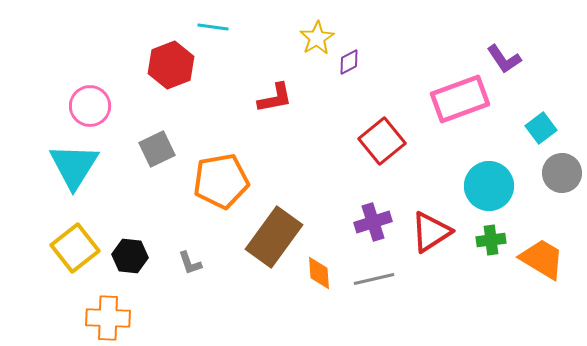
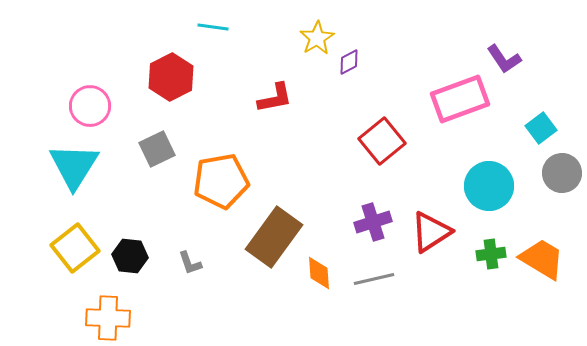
red hexagon: moved 12 px down; rotated 6 degrees counterclockwise
green cross: moved 14 px down
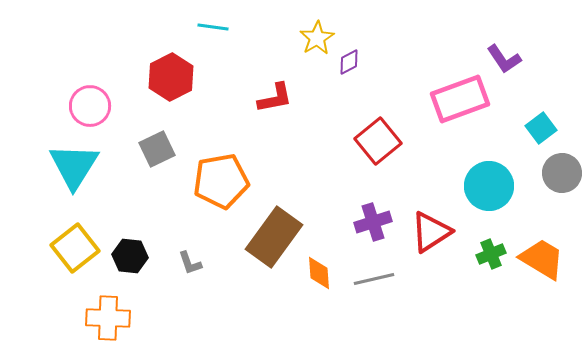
red square: moved 4 px left
green cross: rotated 16 degrees counterclockwise
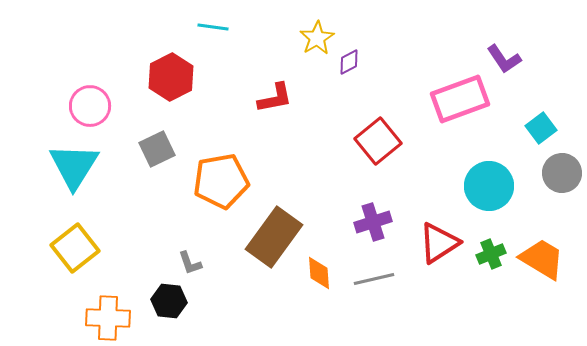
red triangle: moved 8 px right, 11 px down
black hexagon: moved 39 px right, 45 px down
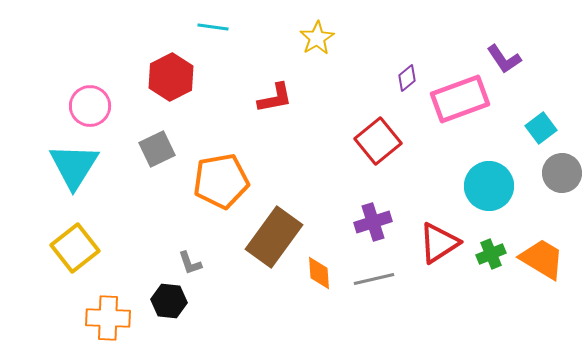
purple diamond: moved 58 px right, 16 px down; rotated 12 degrees counterclockwise
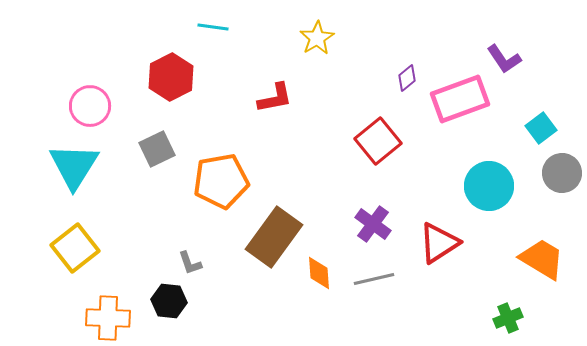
purple cross: moved 2 px down; rotated 36 degrees counterclockwise
green cross: moved 17 px right, 64 px down
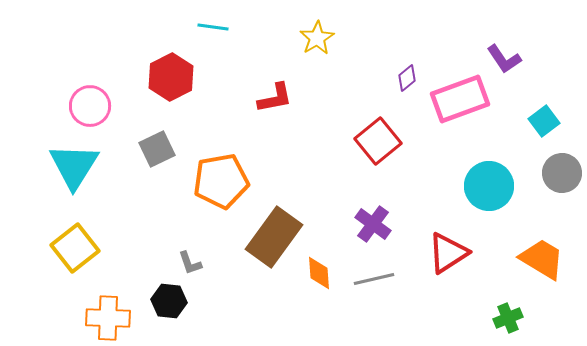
cyan square: moved 3 px right, 7 px up
red triangle: moved 9 px right, 10 px down
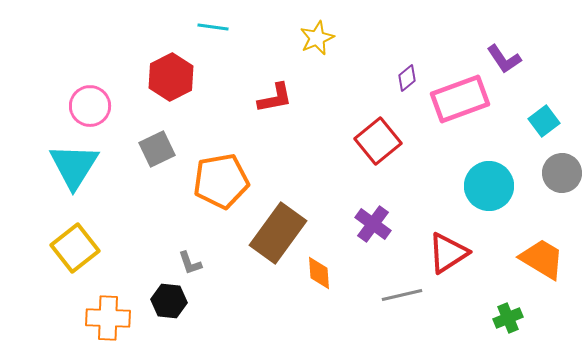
yellow star: rotated 8 degrees clockwise
brown rectangle: moved 4 px right, 4 px up
gray line: moved 28 px right, 16 px down
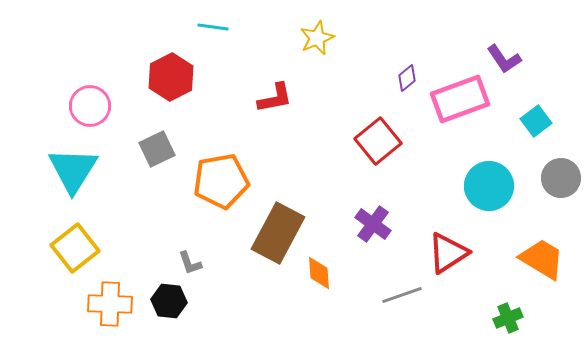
cyan square: moved 8 px left
cyan triangle: moved 1 px left, 4 px down
gray circle: moved 1 px left, 5 px down
brown rectangle: rotated 8 degrees counterclockwise
gray line: rotated 6 degrees counterclockwise
orange cross: moved 2 px right, 14 px up
